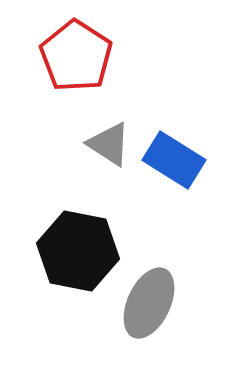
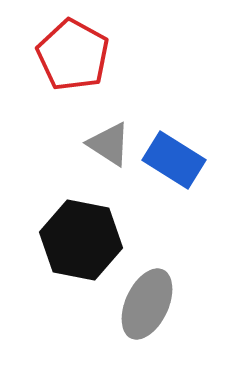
red pentagon: moved 3 px left, 1 px up; rotated 4 degrees counterclockwise
black hexagon: moved 3 px right, 11 px up
gray ellipse: moved 2 px left, 1 px down
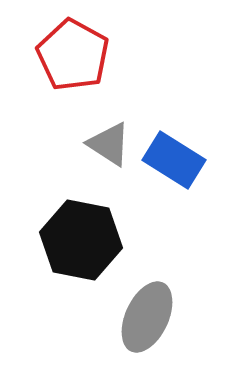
gray ellipse: moved 13 px down
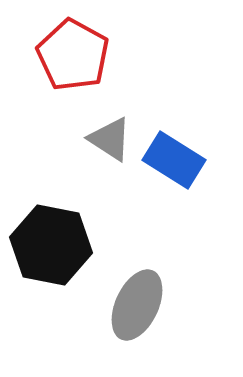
gray triangle: moved 1 px right, 5 px up
black hexagon: moved 30 px left, 5 px down
gray ellipse: moved 10 px left, 12 px up
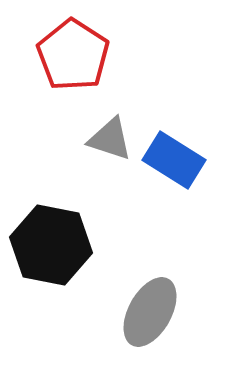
red pentagon: rotated 4 degrees clockwise
gray triangle: rotated 15 degrees counterclockwise
gray ellipse: moved 13 px right, 7 px down; rotated 4 degrees clockwise
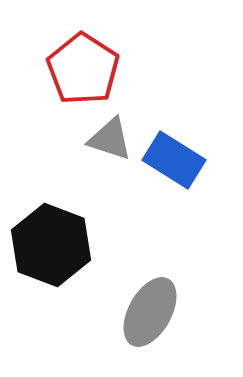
red pentagon: moved 10 px right, 14 px down
black hexagon: rotated 10 degrees clockwise
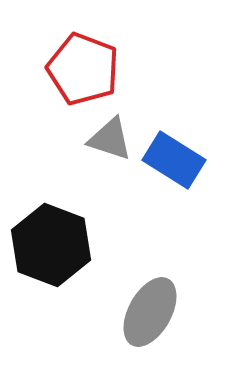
red pentagon: rotated 12 degrees counterclockwise
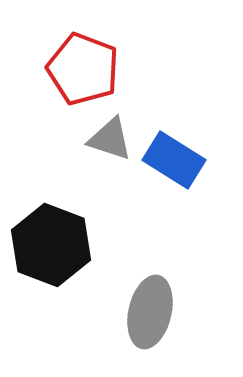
gray ellipse: rotated 16 degrees counterclockwise
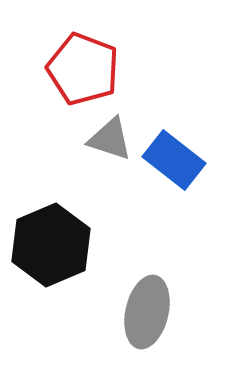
blue rectangle: rotated 6 degrees clockwise
black hexagon: rotated 16 degrees clockwise
gray ellipse: moved 3 px left
